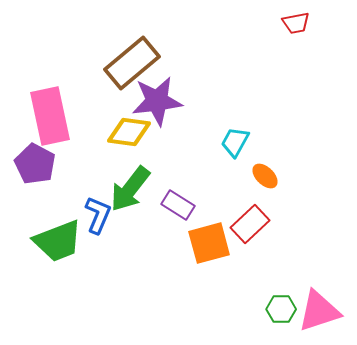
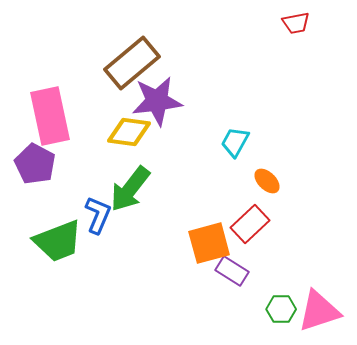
orange ellipse: moved 2 px right, 5 px down
purple rectangle: moved 54 px right, 66 px down
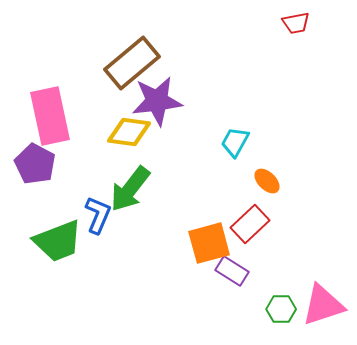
pink triangle: moved 4 px right, 6 px up
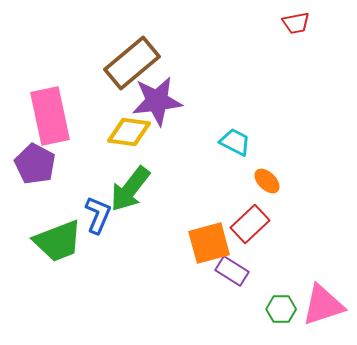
cyan trapezoid: rotated 88 degrees clockwise
